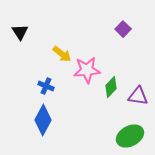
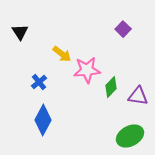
blue cross: moved 7 px left, 4 px up; rotated 28 degrees clockwise
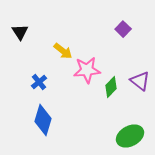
yellow arrow: moved 1 px right, 3 px up
purple triangle: moved 2 px right, 15 px up; rotated 30 degrees clockwise
blue diamond: rotated 12 degrees counterclockwise
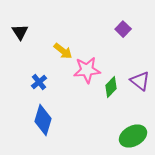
green ellipse: moved 3 px right
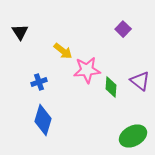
blue cross: rotated 21 degrees clockwise
green diamond: rotated 40 degrees counterclockwise
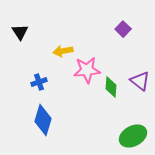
yellow arrow: rotated 132 degrees clockwise
